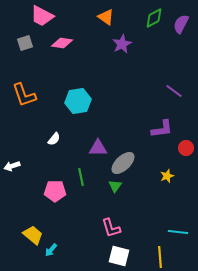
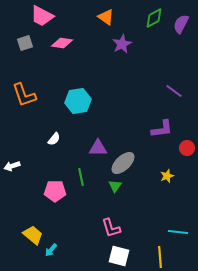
red circle: moved 1 px right
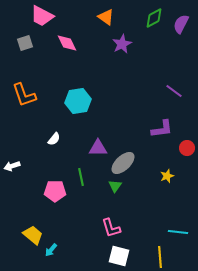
pink diamond: moved 5 px right; rotated 55 degrees clockwise
